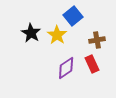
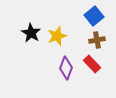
blue square: moved 21 px right
yellow star: moved 1 px down; rotated 18 degrees clockwise
red rectangle: rotated 18 degrees counterclockwise
purple diamond: rotated 35 degrees counterclockwise
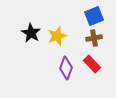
blue square: rotated 18 degrees clockwise
brown cross: moved 3 px left, 2 px up
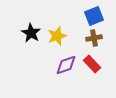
purple diamond: moved 3 px up; rotated 50 degrees clockwise
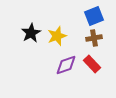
black star: rotated 12 degrees clockwise
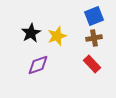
purple diamond: moved 28 px left
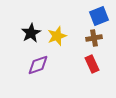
blue square: moved 5 px right
red rectangle: rotated 18 degrees clockwise
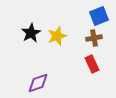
purple diamond: moved 18 px down
